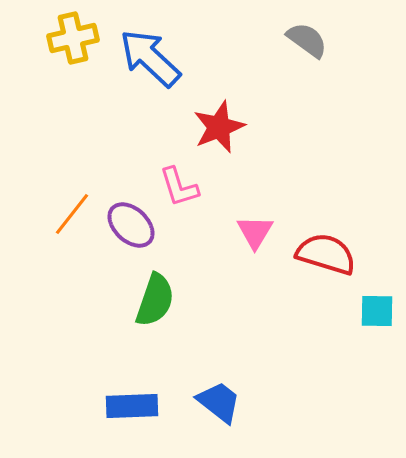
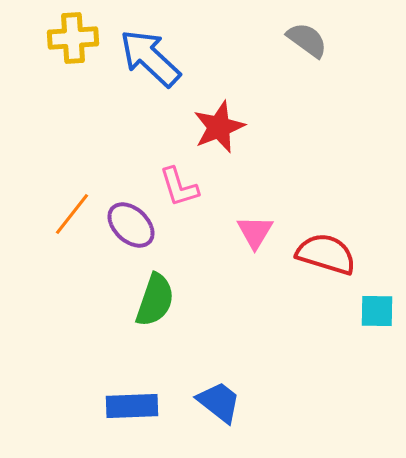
yellow cross: rotated 9 degrees clockwise
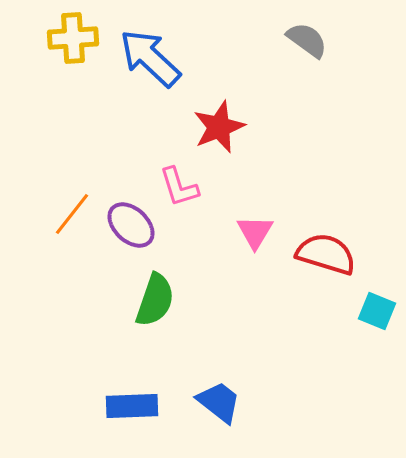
cyan square: rotated 21 degrees clockwise
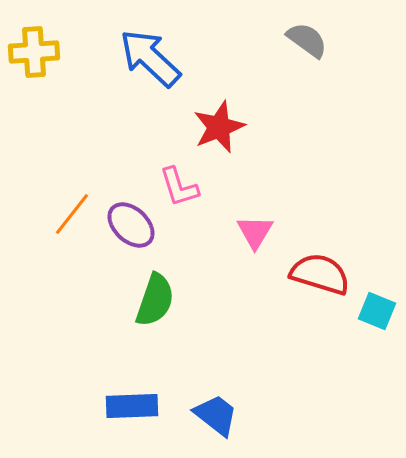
yellow cross: moved 39 px left, 14 px down
red semicircle: moved 6 px left, 20 px down
blue trapezoid: moved 3 px left, 13 px down
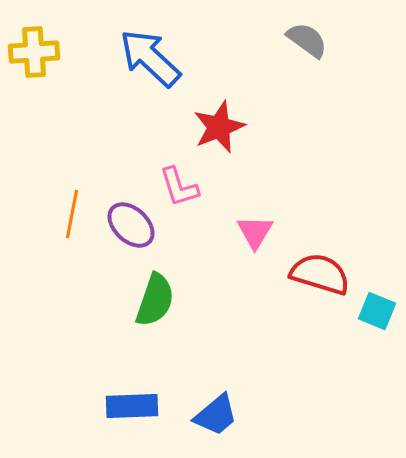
orange line: rotated 27 degrees counterclockwise
blue trapezoid: rotated 102 degrees clockwise
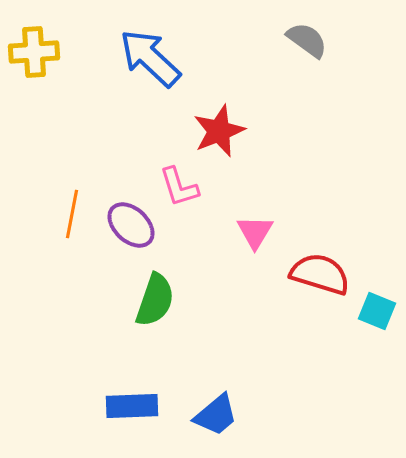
red star: moved 4 px down
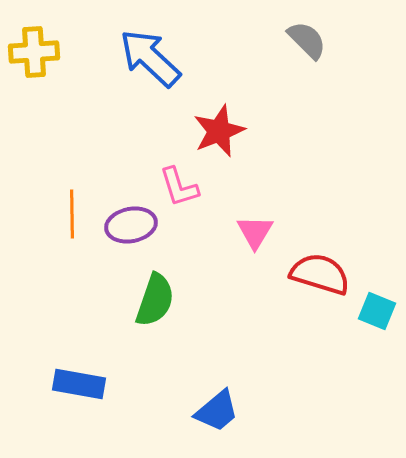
gray semicircle: rotated 9 degrees clockwise
orange line: rotated 12 degrees counterclockwise
purple ellipse: rotated 54 degrees counterclockwise
blue rectangle: moved 53 px left, 22 px up; rotated 12 degrees clockwise
blue trapezoid: moved 1 px right, 4 px up
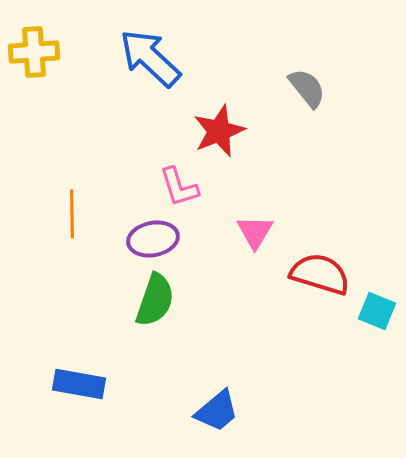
gray semicircle: moved 48 px down; rotated 6 degrees clockwise
purple ellipse: moved 22 px right, 14 px down
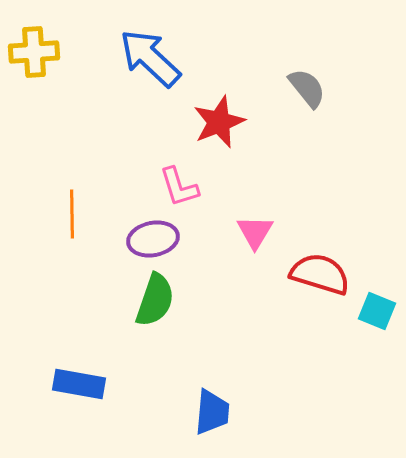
red star: moved 9 px up
blue trapezoid: moved 5 px left, 1 px down; rotated 45 degrees counterclockwise
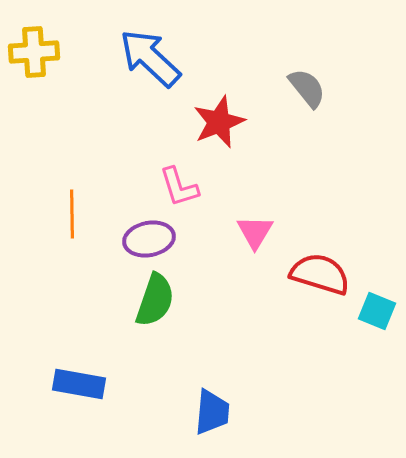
purple ellipse: moved 4 px left
